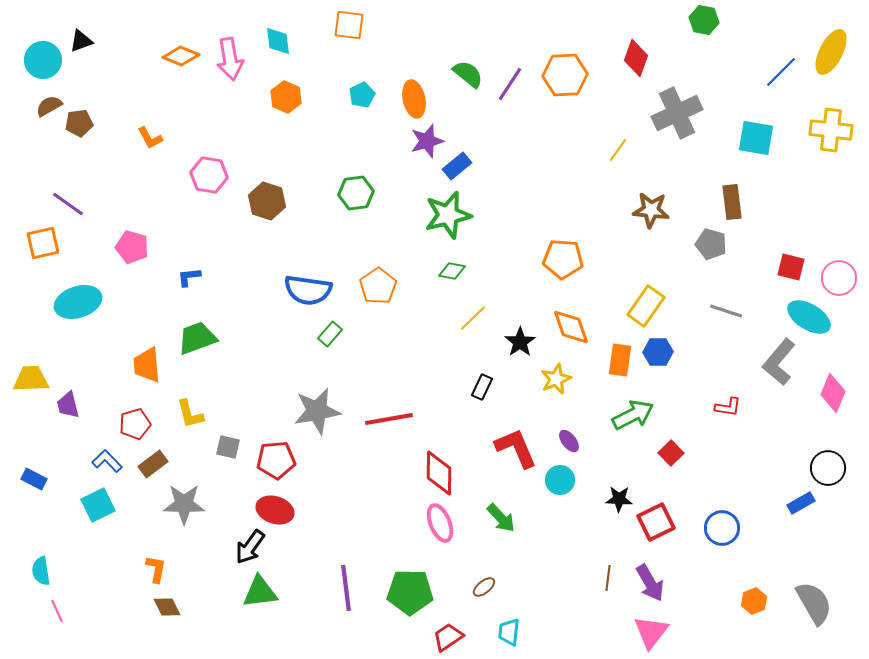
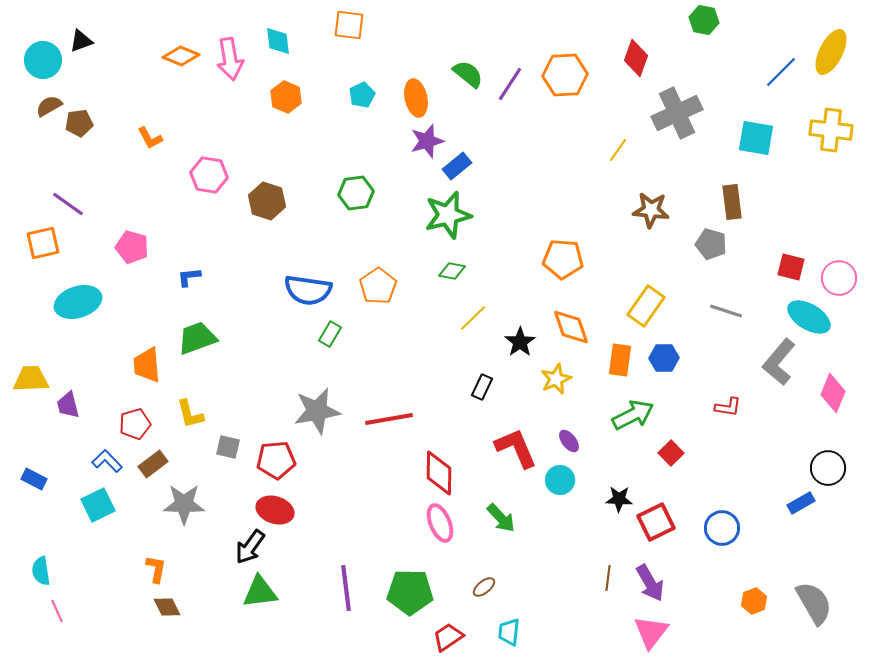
orange ellipse at (414, 99): moved 2 px right, 1 px up
green rectangle at (330, 334): rotated 10 degrees counterclockwise
blue hexagon at (658, 352): moved 6 px right, 6 px down
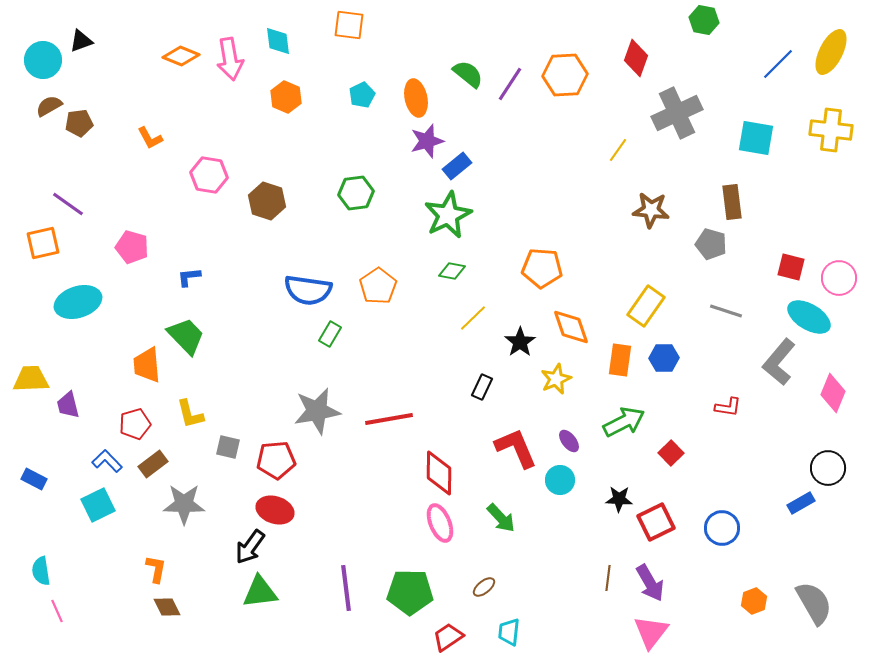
blue line at (781, 72): moved 3 px left, 8 px up
green star at (448, 215): rotated 12 degrees counterclockwise
orange pentagon at (563, 259): moved 21 px left, 9 px down
green trapezoid at (197, 338): moved 11 px left, 2 px up; rotated 66 degrees clockwise
green arrow at (633, 415): moved 9 px left, 7 px down
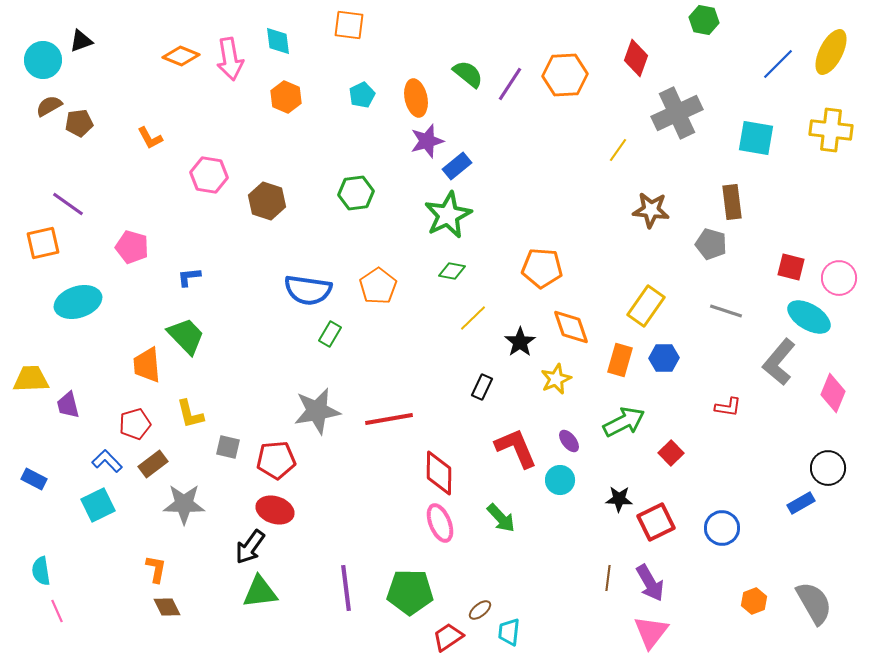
orange rectangle at (620, 360): rotated 8 degrees clockwise
brown ellipse at (484, 587): moved 4 px left, 23 px down
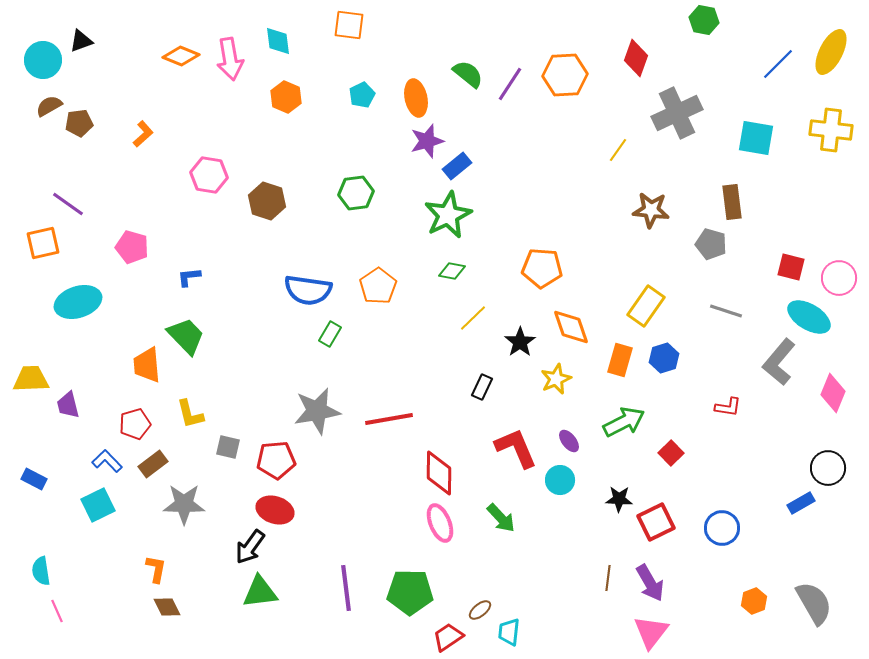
orange L-shape at (150, 138): moved 7 px left, 4 px up; rotated 104 degrees counterclockwise
blue hexagon at (664, 358): rotated 16 degrees counterclockwise
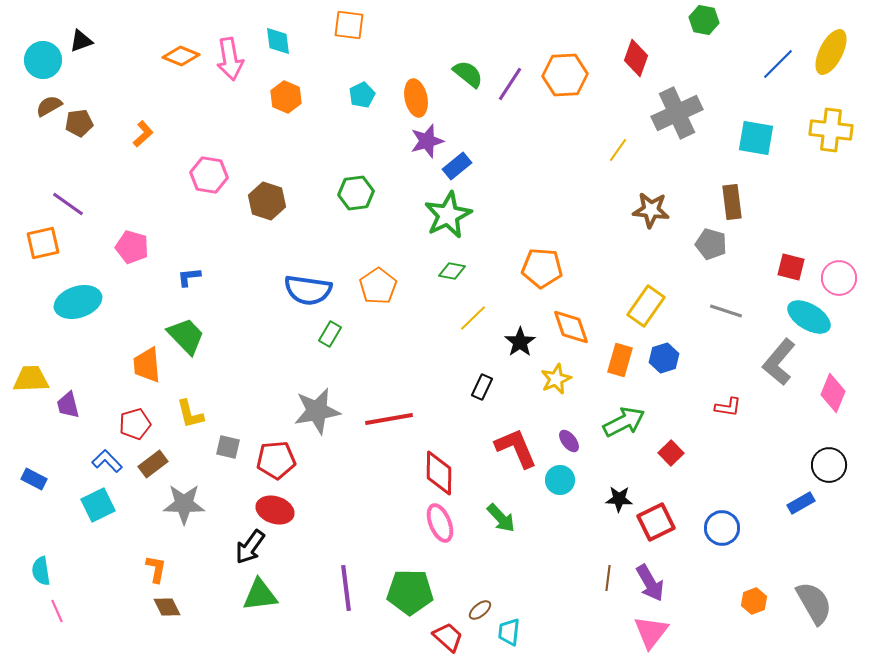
black circle at (828, 468): moved 1 px right, 3 px up
green triangle at (260, 592): moved 3 px down
red trapezoid at (448, 637): rotated 76 degrees clockwise
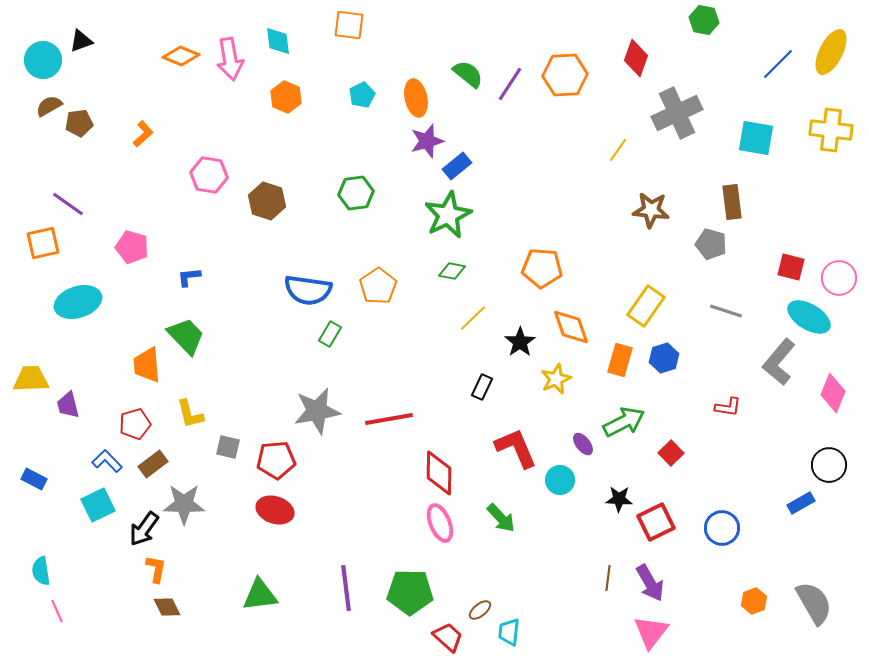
purple ellipse at (569, 441): moved 14 px right, 3 px down
black arrow at (250, 547): moved 106 px left, 18 px up
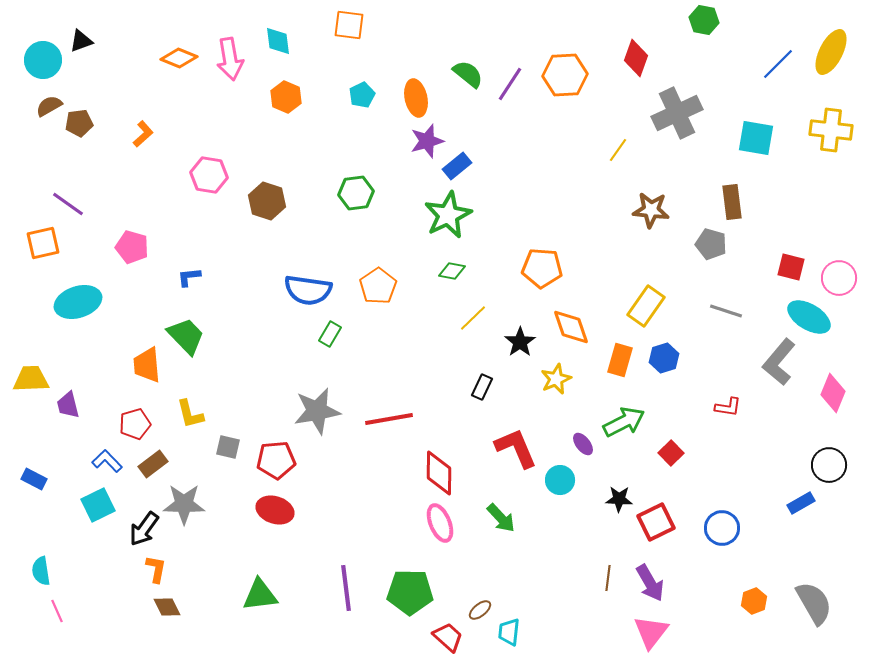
orange diamond at (181, 56): moved 2 px left, 2 px down
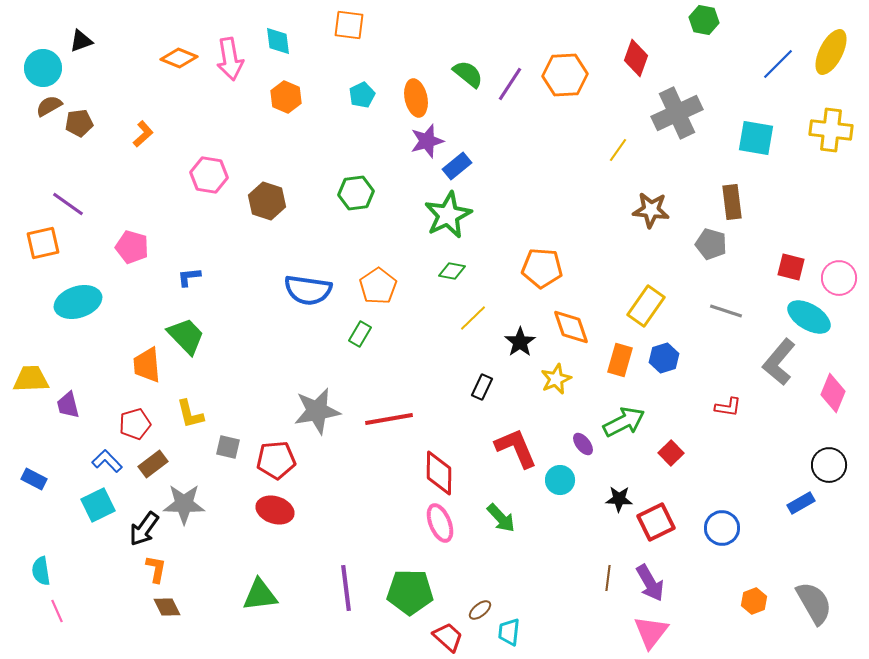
cyan circle at (43, 60): moved 8 px down
green rectangle at (330, 334): moved 30 px right
